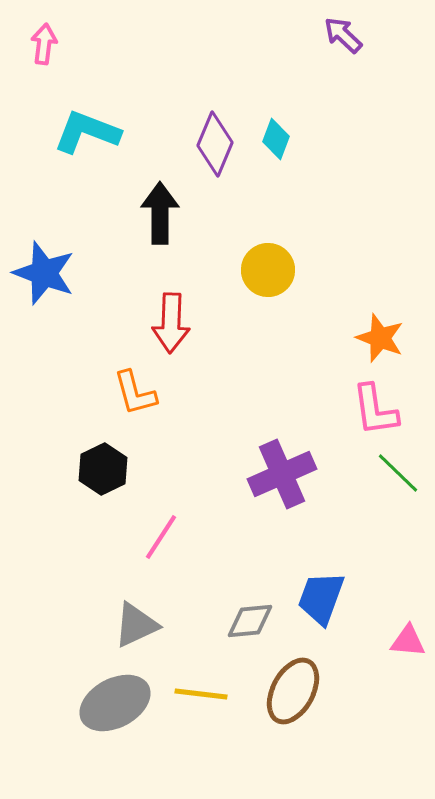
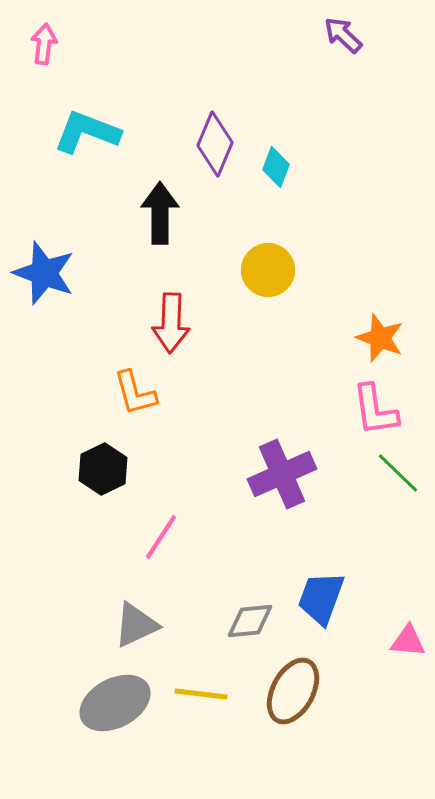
cyan diamond: moved 28 px down
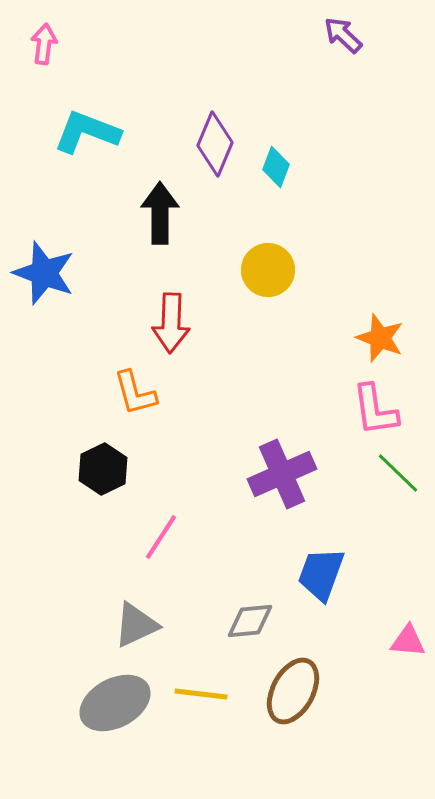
blue trapezoid: moved 24 px up
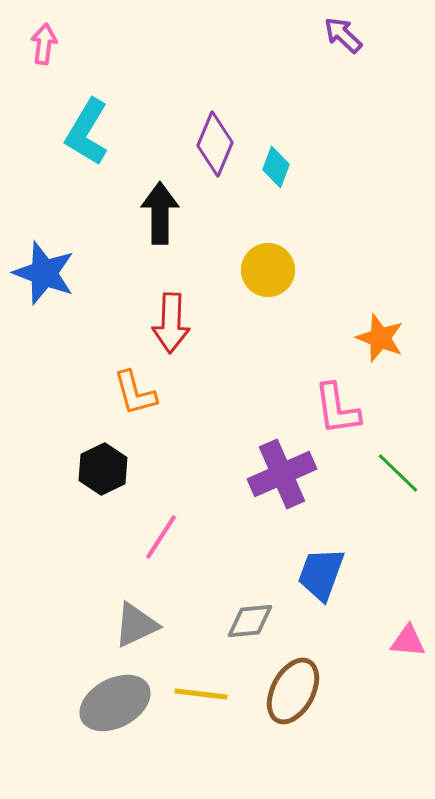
cyan L-shape: rotated 80 degrees counterclockwise
pink L-shape: moved 38 px left, 1 px up
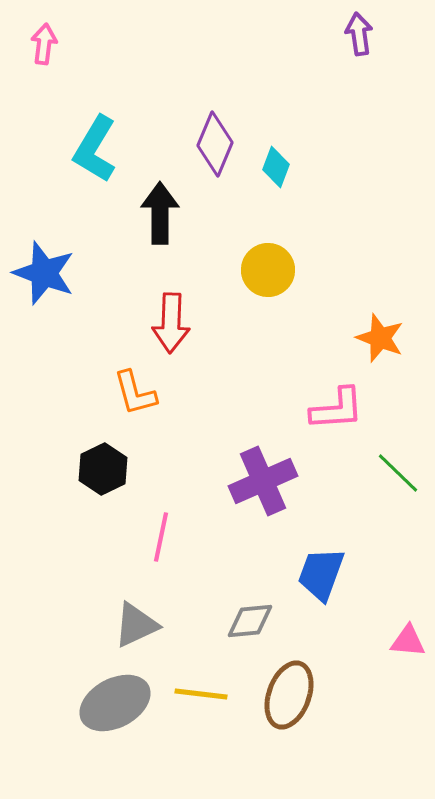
purple arrow: moved 16 px right, 1 px up; rotated 39 degrees clockwise
cyan L-shape: moved 8 px right, 17 px down
pink L-shape: rotated 86 degrees counterclockwise
purple cross: moved 19 px left, 7 px down
pink line: rotated 21 degrees counterclockwise
brown ellipse: moved 4 px left, 4 px down; rotated 8 degrees counterclockwise
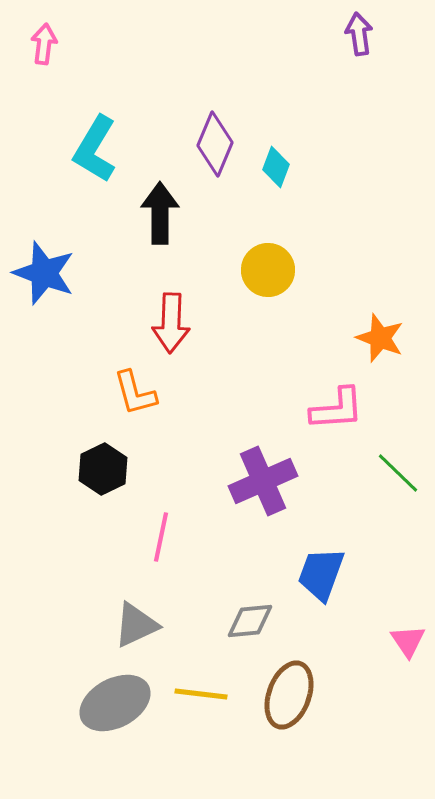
pink triangle: rotated 51 degrees clockwise
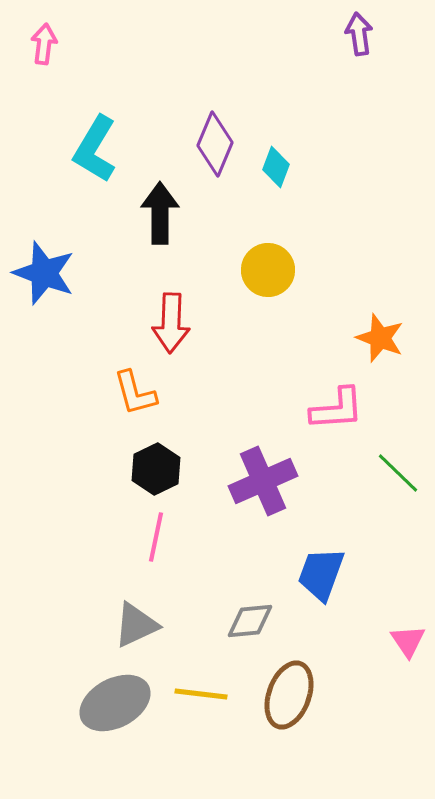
black hexagon: moved 53 px right
pink line: moved 5 px left
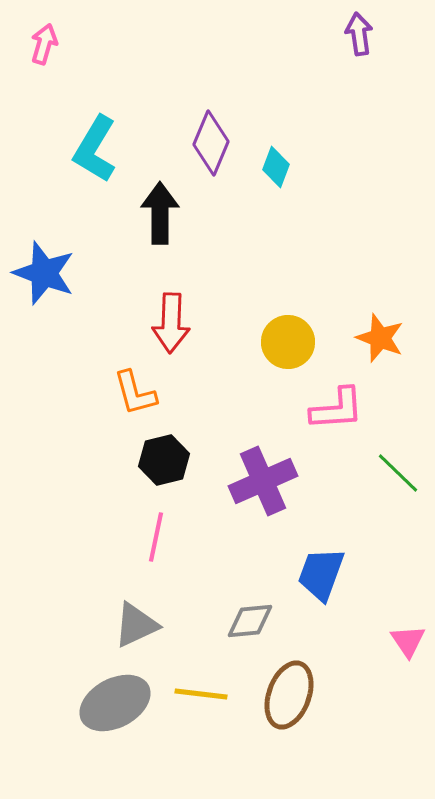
pink arrow: rotated 9 degrees clockwise
purple diamond: moved 4 px left, 1 px up
yellow circle: moved 20 px right, 72 px down
black hexagon: moved 8 px right, 9 px up; rotated 12 degrees clockwise
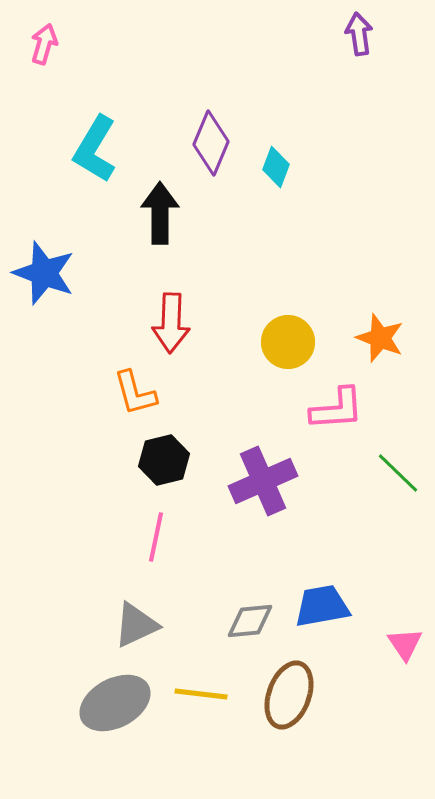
blue trapezoid: moved 1 px right, 32 px down; rotated 60 degrees clockwise
pink triangle: moved 3 px left, 3 px down
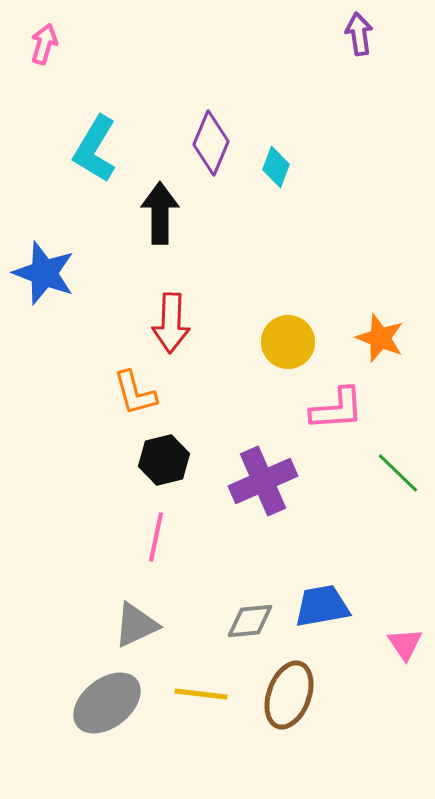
gray ellipse: moved 8 px left; rotated 10 degrees counterclockwise
